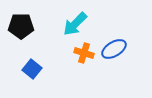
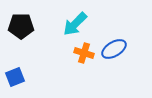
blue square: moved 17 px left, 8 px down; rotated 30 degrees clockwise
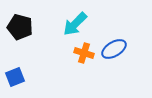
black pentagon: moved 1 px left, 1 px down; rotated 15 degrees clockwise
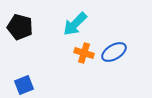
blue ellipse: moved 3 px down
blue square: moved 9 px right, 8 px down
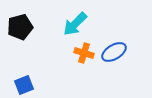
black pentagon: rotated 30 degrees counterclockwise
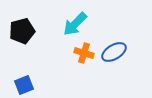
black pentagon: moved 2 px right, 4 px down
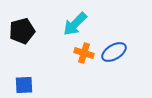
blue square: rotated 18 degrees clockwise
